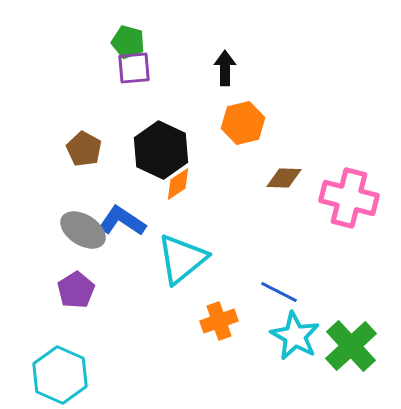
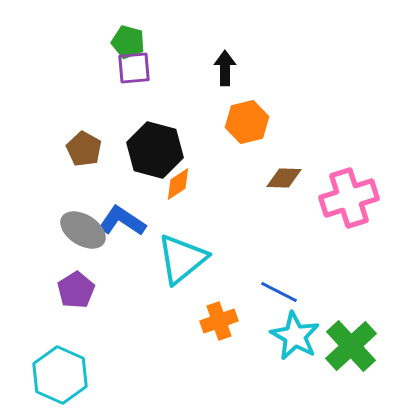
orange hexagon: moved 4 px right, 1 px up
black hexagon: moved 6 px left; rotated 10 degrees counterclockwise
pink cross: rotated 32 degrees counterclockwise
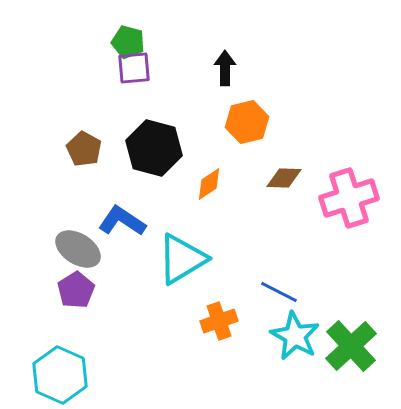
black hexagon: moved 1 px left, 2 px up
orange diamond: moved 31 px right
gray ellipse: moved 5 px left, 19 px down
cyan triangle: rotated 8 degrees clockwise
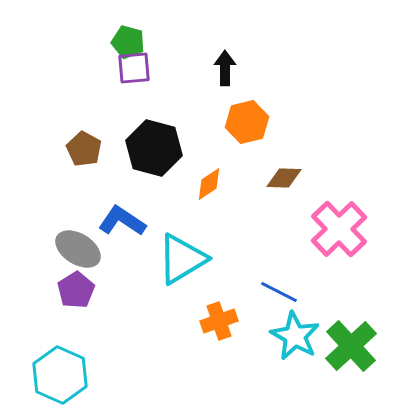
pink cross: moved 10 px left, 31 px down; rotated 26 degrees counterclockwise
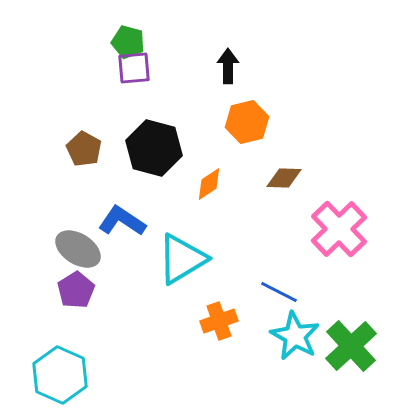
black arrow: moved 3 px right, 2 px up
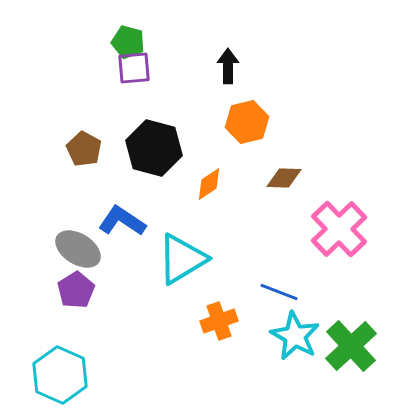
blue line: rotated 6 degrees counterclockwise
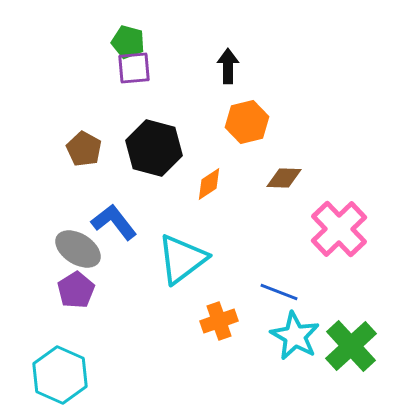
blue L-shape: moved 8 px left, 1 px down; rotated 18 degrees clockwise
cyan triangle: rotated 6 degrees counterclockwise
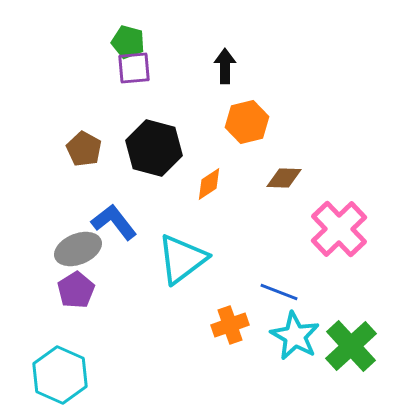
black arrow: moved 3 px left
gray ellipse: rotated 54 degrees counterclockwise
orange cross: moved 11 px right, 4 px down
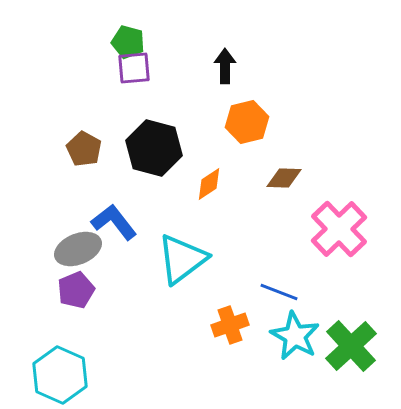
purple pentagon: rotated 9 degrees clockwise
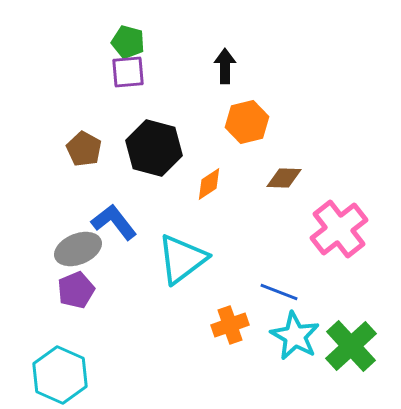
purple square: moved 6 px left, 4 px down
pink cross: rotated 6 degrees clockwise
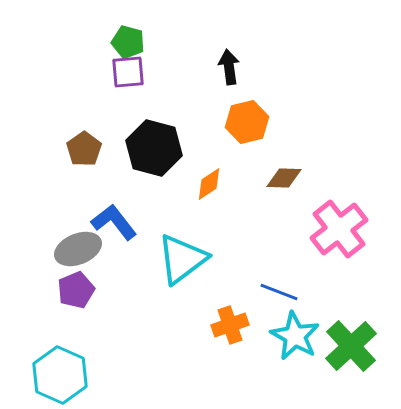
black arrow: moved 4 px right, 1 px down; rotated 8 degrees counterclockwise
brown pentagon: rotated 8 degrees clockwise
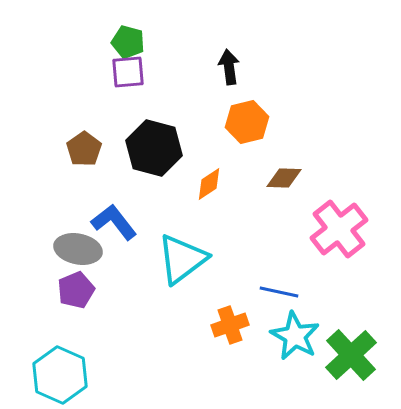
gray ellipse: rotated 33 degrees clockwise
blue line: rotated 9 degrees counterclockwise
green cross: moved 9 px down
